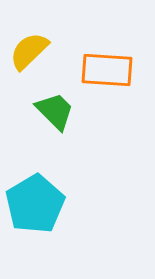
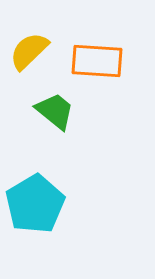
orange rectangle: moved 10 px left, 9 px up
green trapezoid: rotated 6 degrees counterclockwise
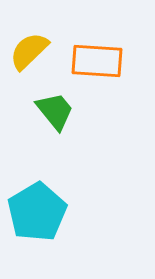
green trapezoid: rotated 12 degrees clockwise
cyan pentagon: moved 2 px right, 8 px down
